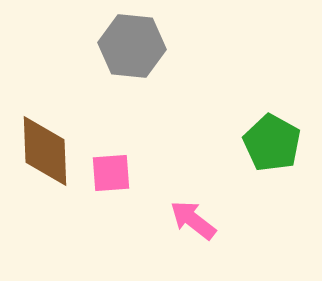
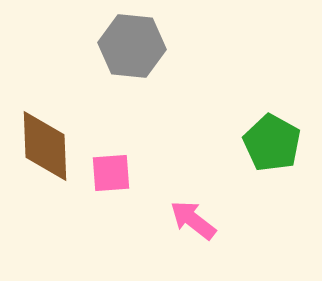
brown diamond: moved 5 px up
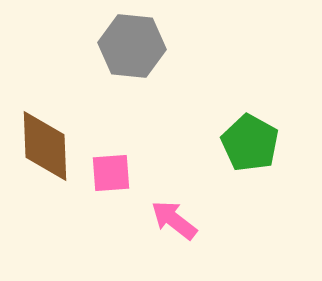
green pentagon: moved 22 px left
pink arrow: moved 19 px left
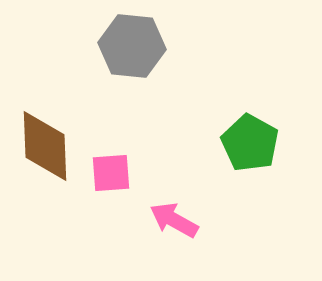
pink arrow: rotated 9 degrees counterclockwise
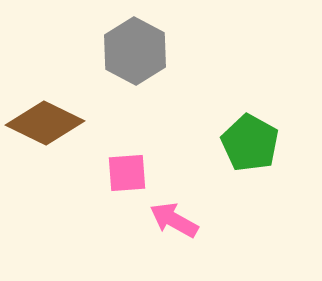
gray hexagon: moved 3 px right, 5 px down; rotated 22 degrees clockwise
brown diamond: moved 23 px up; rotated 62 degrees counterclockwise
pink square: moved 16 px right
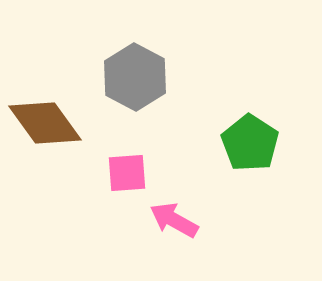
gray hexagon: moved 26 px down
brown diamond: rotated 28 degrees clockwise
green pentagon: rotated 4 degrees clockwise
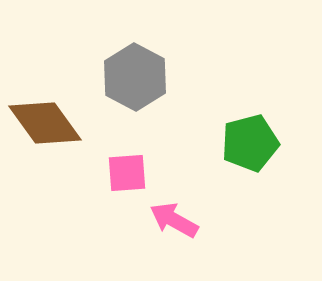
green pentagon: rotated 24 degrees clockwise
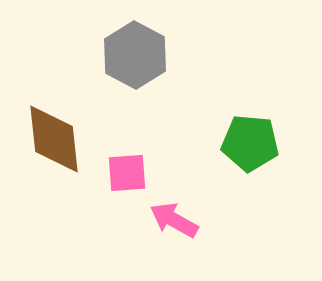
gray hexagon: moved 22 px up
brown diamond: moved 9 px right, 16 px down; rotated 30 degrees clockwise
green pentagon: rotated 20 degrees clockwise
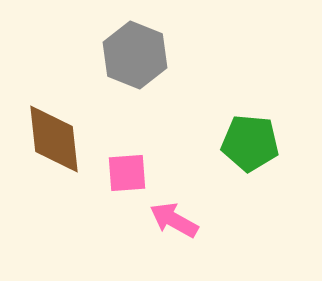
gray hexagon: rotated 6 degrees counterclockwise
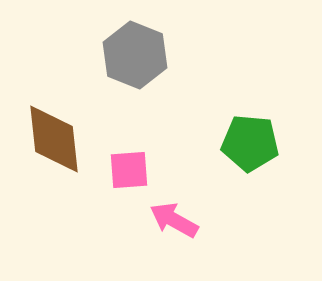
pink square: moved 2 px right, 3 px up
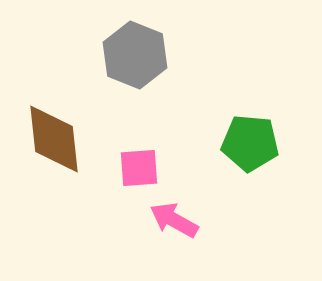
pink square: moved 10 px right, 2 px up
